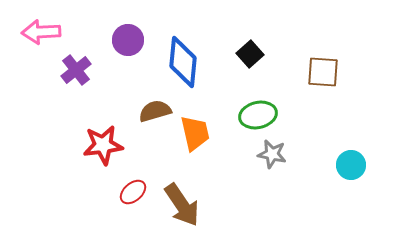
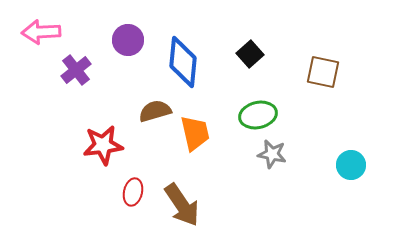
brown square: rotated 8 degrees clockwise
red ellipse: rotated 36 degrees counterclockwise
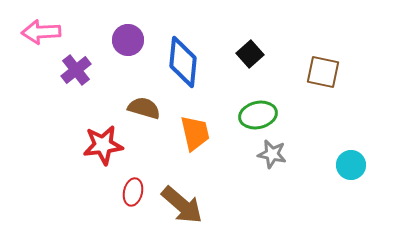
brown semicircle: moved 11 px left, 3 px up; rotated 32 degrees clockwise
brown arrow: rotated 15 degrees counterclockwise
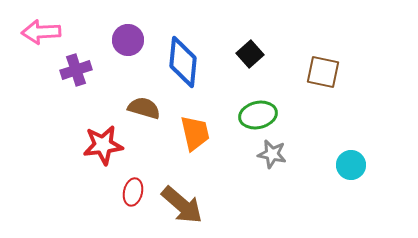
purple cross: rotated 20 degrees clockwise
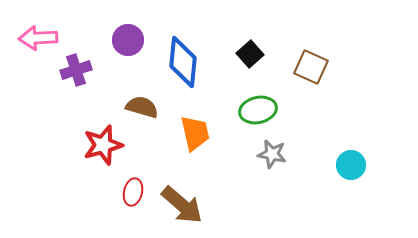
pink arrow: moved 3 px left, 6 px down
brown square: moved 12 px left, 5 px up; rotated 12 degrees clockwise
brown semicircle: moved 2 px left, 1 px up
green ellipse: moved 5 px up
red star: rotated 9 degrees counterclockwise
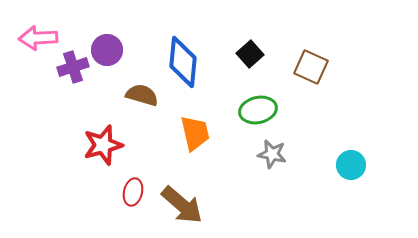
purple circle: moved 21 px left, 10 px down
purple cross: moved 3 px left, 3 px up
brown semicircle: moved 12 px up
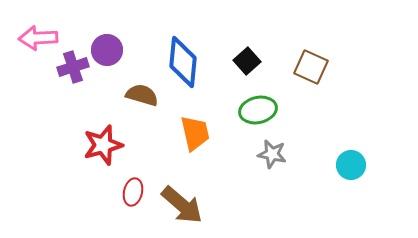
black square: moved 3 px left, 7 px down
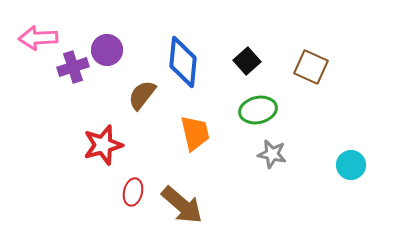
brown semicircle: rotated 68 degrees counterclockwise
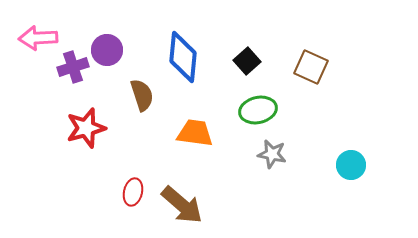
blue diamond: moved 5 px up
brown semicircle: rotated 124 degrees clockwise
orange trapezoid: rotated 69 degrees counterclockwise
red star: moved 17 px left, 17 px up
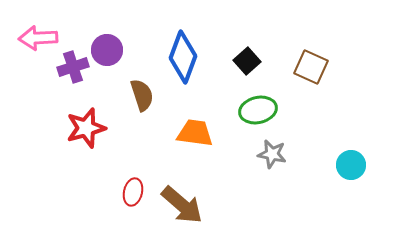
blue diamond: rotated 15 degrees clockwise
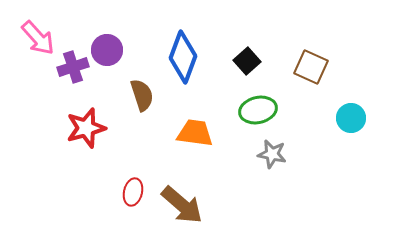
pink arrow: rotated 129 degrees counterclockwise
cyan circle: moved 47 px up
